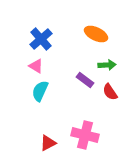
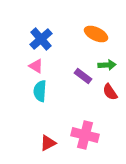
purple rectangle: moved 2 px left, 4 px up
cyan semicircle: rotated 20 degrees counterclockwise
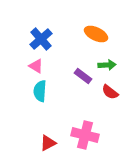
red semicircle: rotated 18 degrees counterclockwise
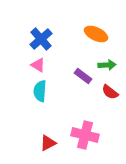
pink triangle: moved 2 px right, 1 px up
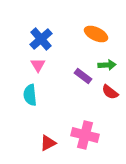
pink triangle: rotated 28 degrees clockwise
cyan semicircle: moved 10 px left, 4 px down; rotated 10 degrees counterclockwise
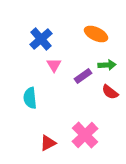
pink triangle: moved 16 px right
purple rectangle: rotated 72 degrees counterclockwise
cyan semicircle: moved 3 px down
pink cross: rotated 32 degrees clockwise
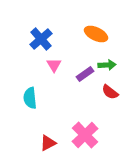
purple rectangle: moved 2 px right, 2 px up
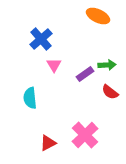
orange ellipse: moved 2 px right, 18 px up
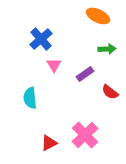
green arrow: moved 16 px up
red triangle: moved 1 px right
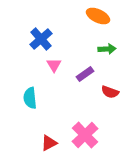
red semicircle: rotated 18 degrees counterclockwise
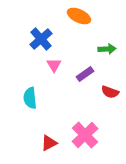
orange ellipse: moved 19 px left
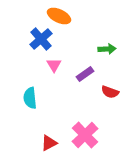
orange ellipse: moved 20 px left
